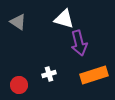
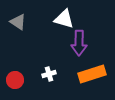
purple arrow: rotated 15 degrees clockwise
orange rectangle: moved 2 px left, 1 px up
red circle: moved 4 px left, 5 px up
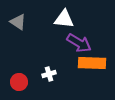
white triangle: rotated 10 degrees counterclockwise
purple arrow: rotated 60 degrees counterclockwise
orange rectangle: moved 11 px up; rotated 20 degrees clockwise
red circle: moved 4 px right, 2 px down
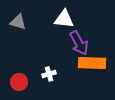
gray triangle: rotated 18 degrees counterclockwise
purple arrow: rotated 30 degrees clockwise
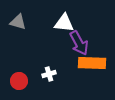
white triangle: moved 4 px down
red circle: moved 1 px up
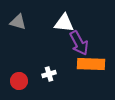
orange rectangle: moved 1 px left, 1 px down
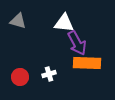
gray triangle: moved 1 px up
purple arrow: moved 2 px left
orange rectangle: moved 4 px left, 1 px up
red circle: moved 1 px right, 4 px up
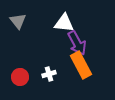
gray triangle: rotated 36 degrees clockwise
orange rectangle: moved 6 px left, 2 px down; rotated 60 degrees clockwise
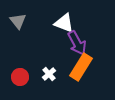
white triangle: rotated 15 degrees clockwise
orange rectangle: moved 2 px down; rotated 60 degrees clockwise
white cross: rotated 24 degrees counterclockwise
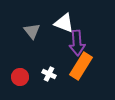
gray triangle: moved 14 px right, 10 px down
purple arrow: rotated 25 degrees clockwise
orange rectangle: moved 1 px up
white cross: rotated 24 degrees counterclockwise
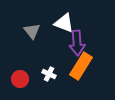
red circle: moved 2 px down
